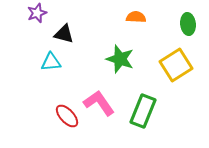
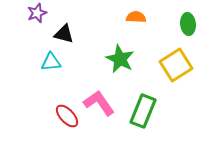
green star: rotated 8 degrees clockwise
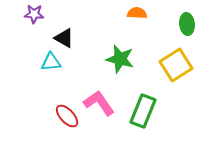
purple star: moved 3 px left, 1 px down; rotated 24 degrees clockwise
orange semicircle: moved 1 px right, 4 px up
green ellipse: moved 1 px left
black triangle: moved 4 px down; rotated 15 degrees clockwise
green star: rotated 12 degrees counterclockwise
